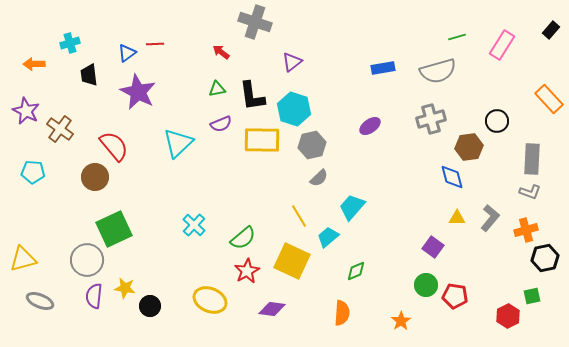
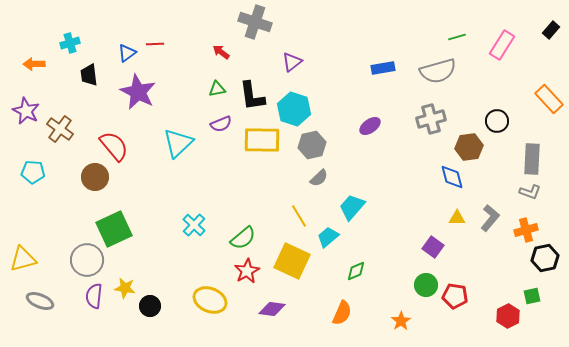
orange semicircle at (342, 313): rotated 20 degrees clockwise
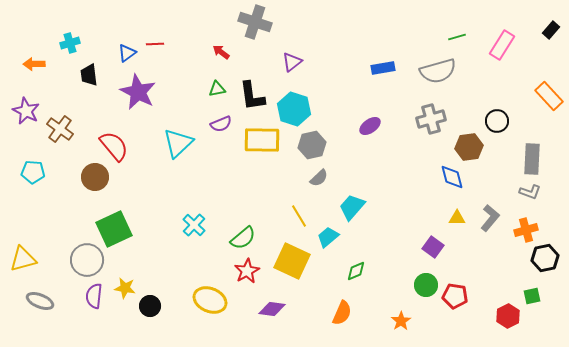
orange rectangle at (549, 99): moved 3 px up
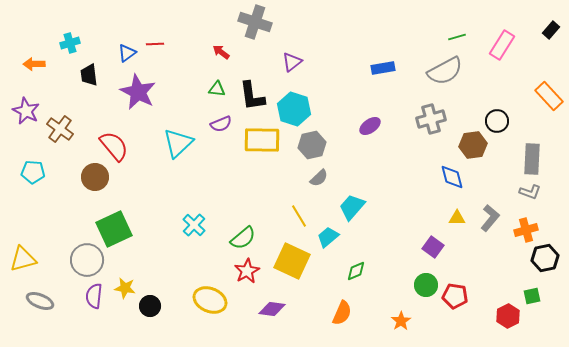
gray semicircle at (438, 71): moved 7 px right; rotated 12 degrees counterclockwise
green triangle at (217, 89): rotated 18 degrees clockwise
brown hexagon at (469, 147): moved 4 px right, 2 px up
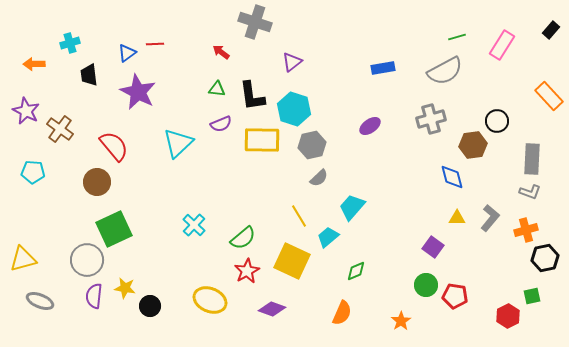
brown circle at (95, 177): moved 2 px right, 5 px down
purple diamond at (272, 309): rotated 12 degrees clockwise
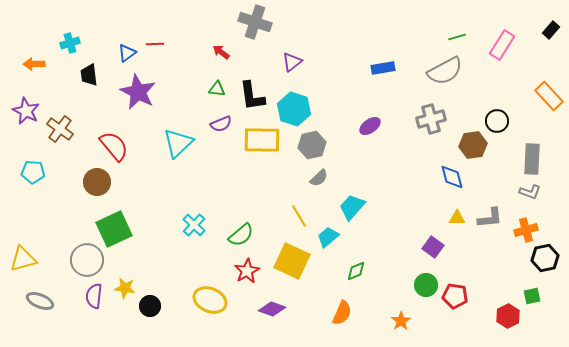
gray L-shape at (490, 218): rotated 44 degrees clockwise
green semicircle at (243, 238): moved 2 px left, 3 px up
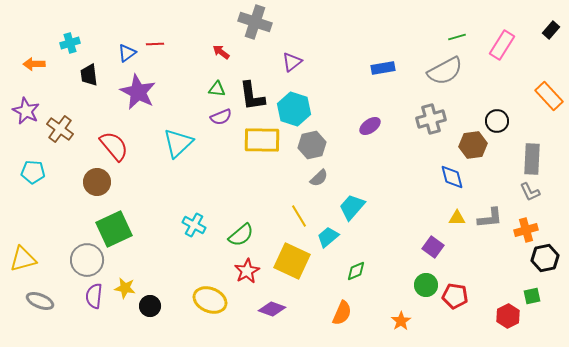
purple semicircle at (221, 124): moved 7 px up
gray L-shape at (530, 192): rotated 45 degrees clockwise
cyan cross at (194, 225): rotated 15 degrees counterclockwise
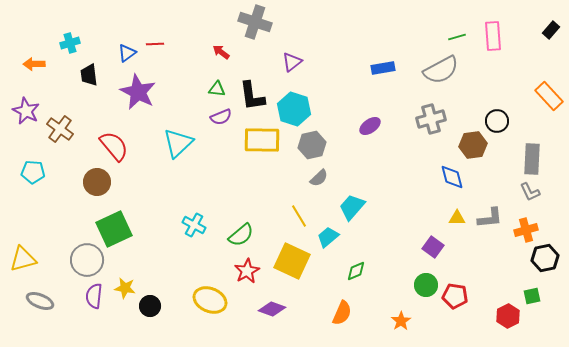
pink rectangle at (502, 45): moved 9 px left, 9 px up; rotated 36 degrees counterclockwise
gray semicircle at (445, 71): moved 4 px left, 1 px up
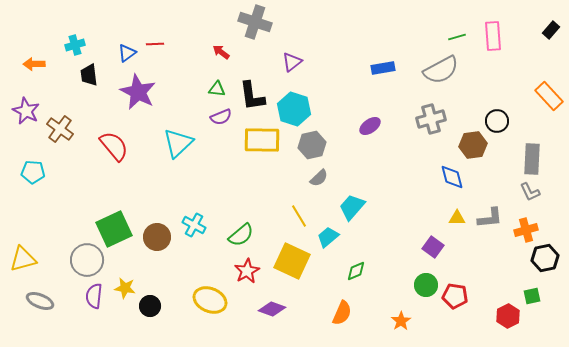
cyan cross at (70, 43): moved 5 px right, 2 px down
brown circle at (97, 182): moved 60 px right, 55 px down
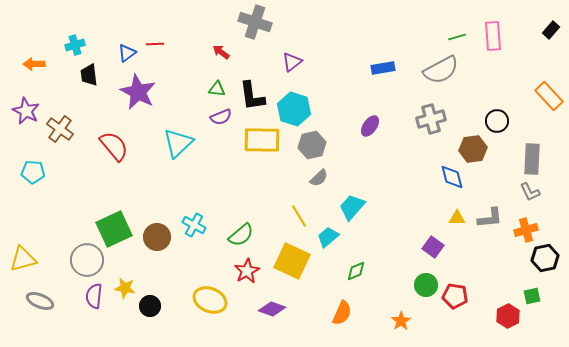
purple ellipse at (370, 126): rotated 20 degrees counterclockwise
brown hexagon at (473, 145): moved 4 px down
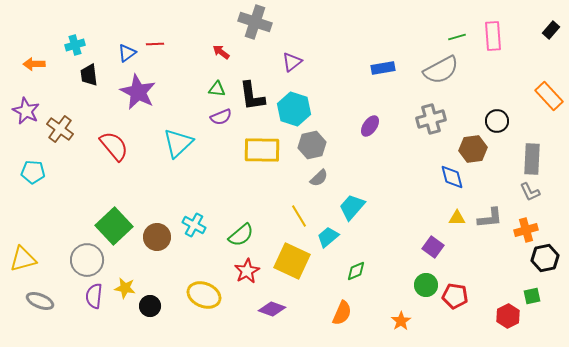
yellow rectangle at (262, 140): moved 10 px down
green square at (114, 229): moved 3 px up; rotated 18 degrees counterclockwise
yellow ellipse at (210, 300): moved 6 px left, 5 px up
